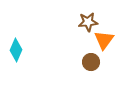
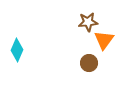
cyan diamond: moved 1 px right
brown circle: moved 2 px left, 1 px down
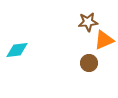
orange triangle: rotated 30 degrees clockwise
cyan diamond: rotated 60 degrees clockwise
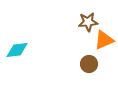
brown circle: moved 1 px down
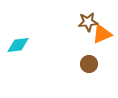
orange triangle: moved 2 px left, 6 px up
cyan diamond: moved 1 px right, 5 px up
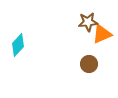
cyan diamond: rotated 40 degrees counterclockwise
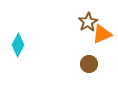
brown star: rotated 24 degrees counterclockwise
cyan diamond: rotated 15 degrees counterclockwise
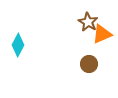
brown star: rotated 12 degrees counterclockwise
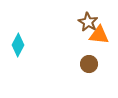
orange triangle: moved 3 px left, 1 px down; rotated 30 degrees clockwise
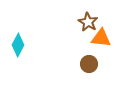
orange triangle: moved 2 px right, 3 px down
